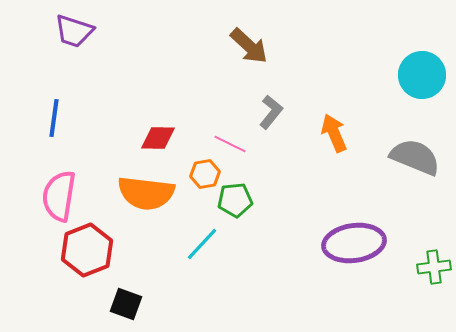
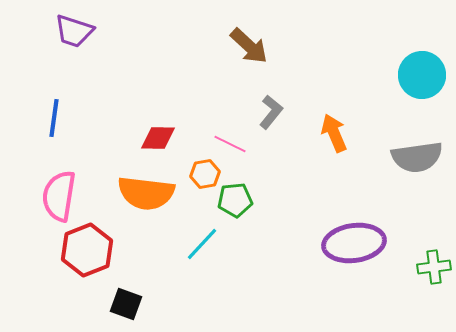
gray semicircle: moved 2 px right; rotated 150 degrees clockwise
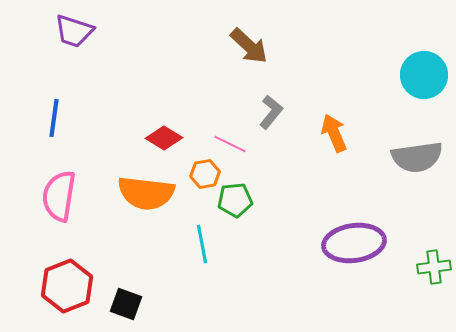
cyan circle: moved 2 px right
red diamond: moved 6 px right; rotated 30 degrees clockwise
cyan line: rotated 54 degrees counterclockwise
red hexagon: moved 20 px left, 36 px down
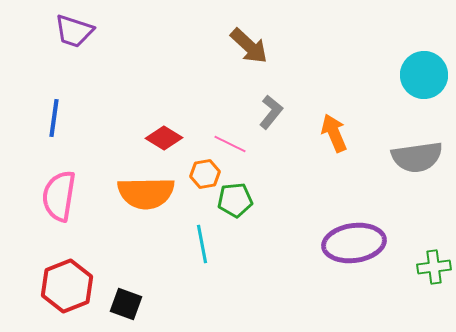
orange semicircle: rotated 8 degrees counterclockwise
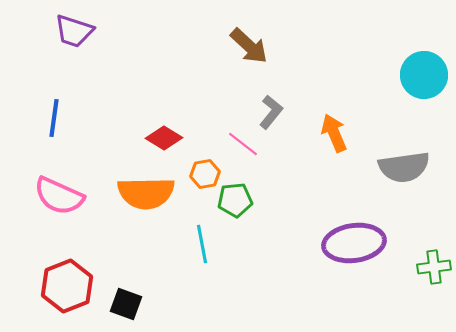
pink line: moved 13 px right; rotated 12 degrees clockwise
gray semicircle: moved 13 px left, 10 px down
pink semicircle: rotated 75 degrees counterclockwise
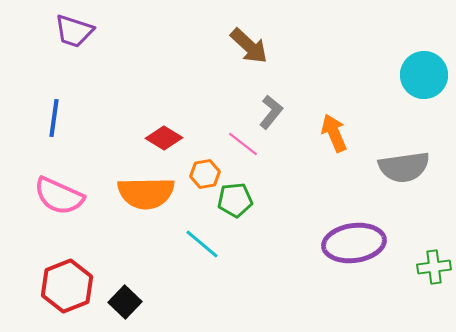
cyan line: rotated 39 degrees counterclockwise
black square: moved 1 px left, 2 px up; rotated 24 degrees clockwise
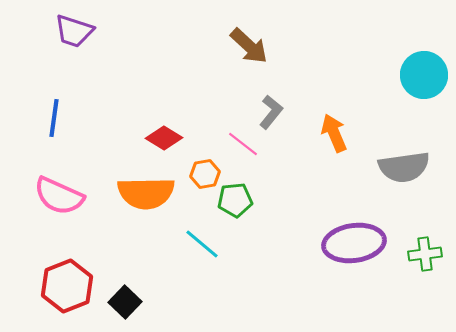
green cross: moved 9 px left, 13 px up
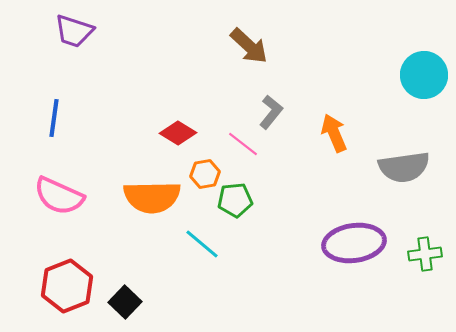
red diamond: moved 14 px right, 5 px up
orange semicircle: moved 6 px right, 4 px down
